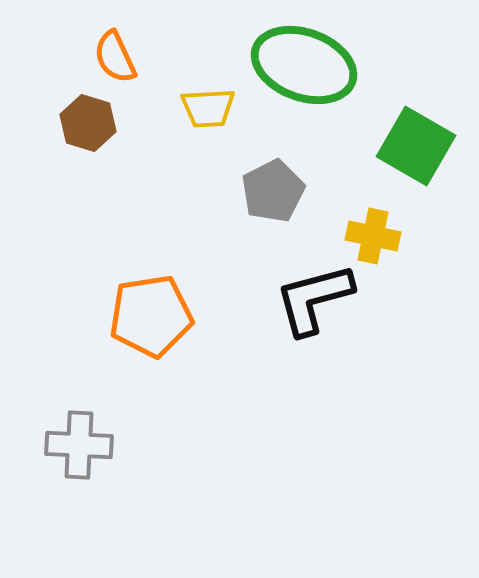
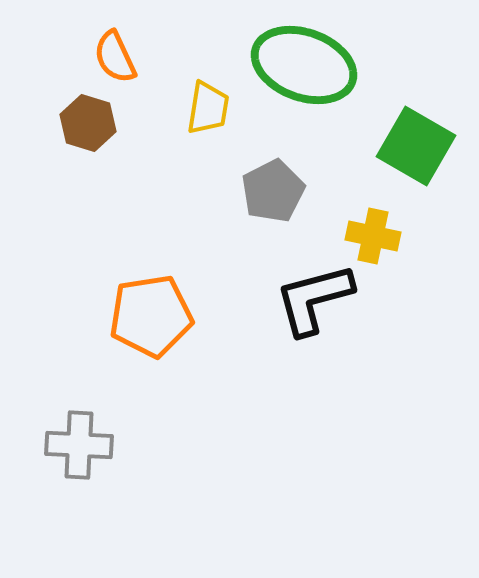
yellow trapezoid: rotated 78 degrees counterclockwise
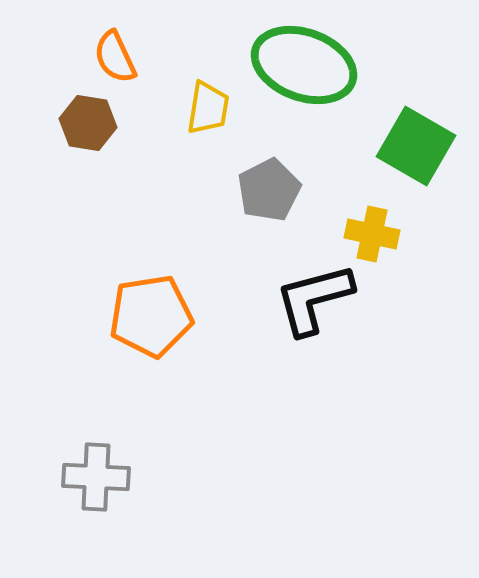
brown hexagon: rotated 8 degrees counterclockwise
gray pentagon: moved 4 px left, 1 px up
yellow cross: moved 1 px left, 2 px up
gray cross: moved 17 px right, 32 px down
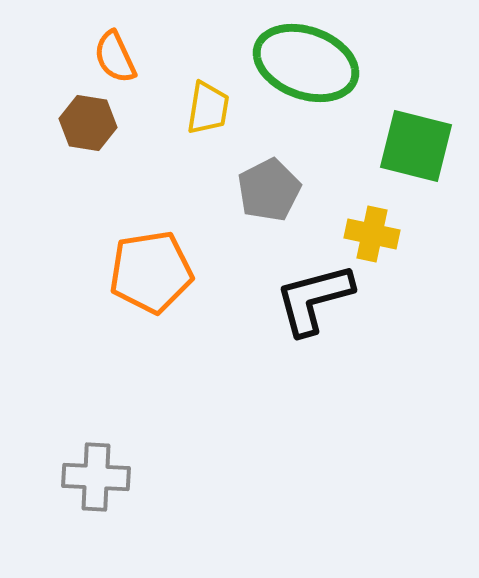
green ellipse: moved 2 px right, 2 px up
green square: rotated 16 degrees counterclockwise
orange pentagon: moved 44 px up
